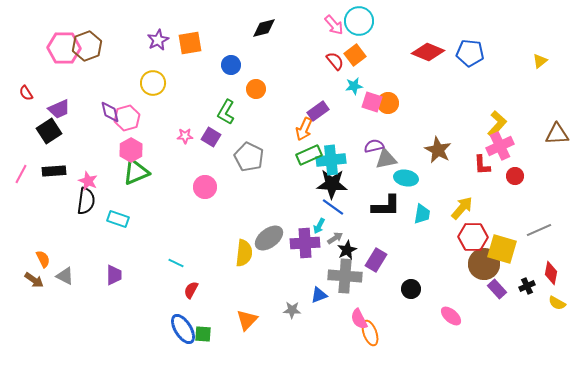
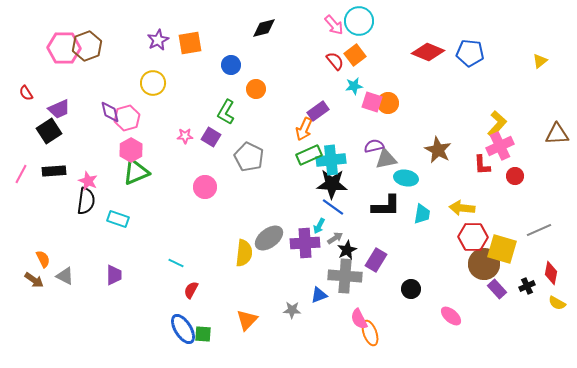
yellow arrow at (462, 208): rotated 125 degrees counterclockwise
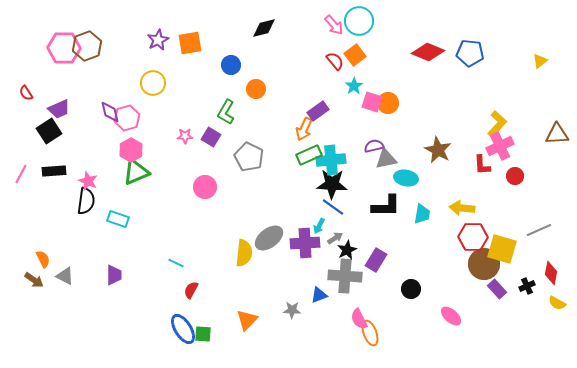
cyan star at (354, 86): rotated 24 degrees counterclockwise
